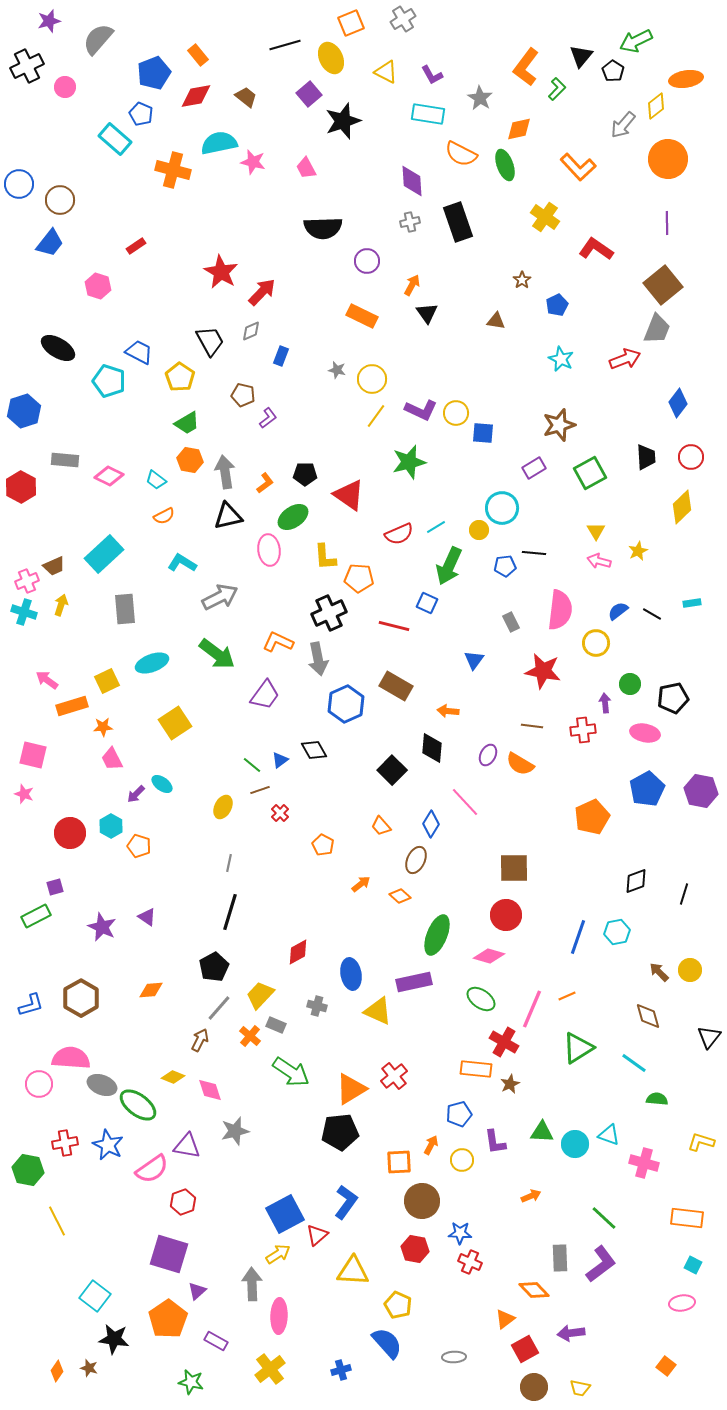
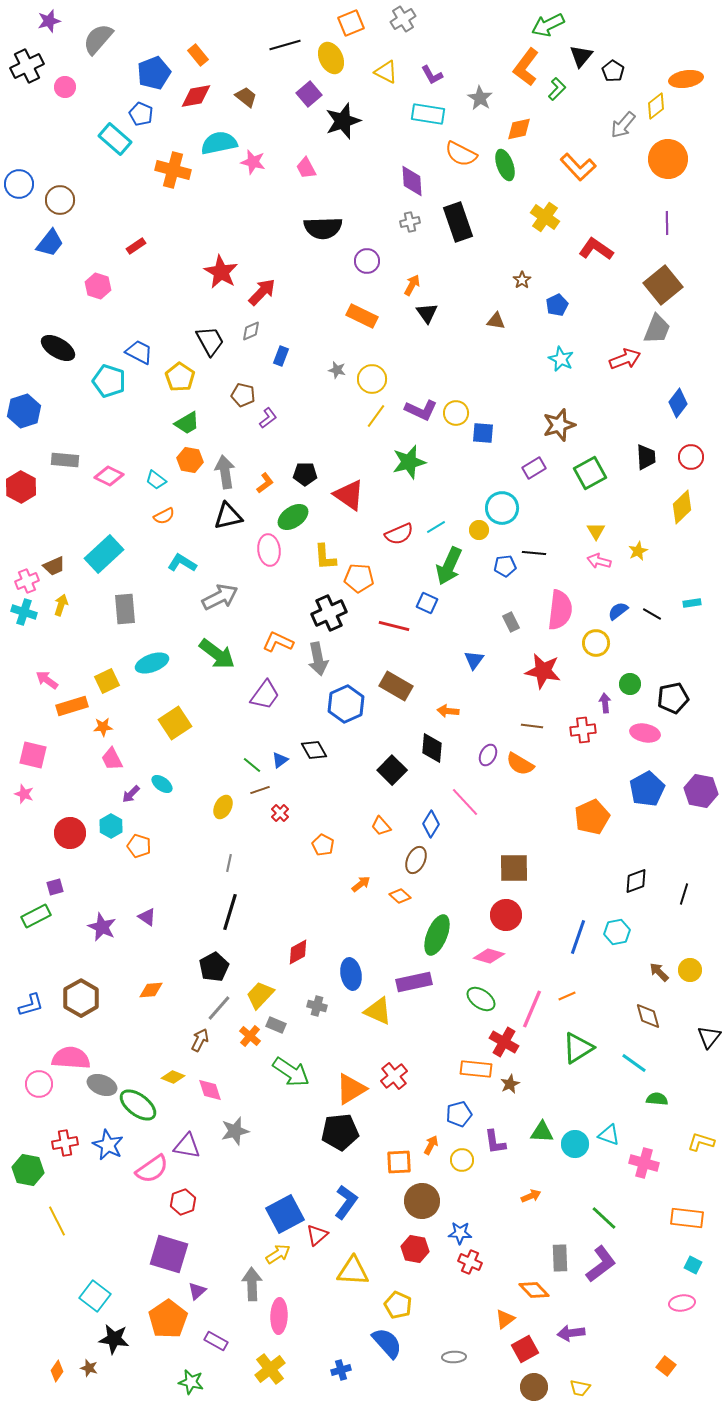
green arrow at (636, 41): moved 88 px left, 16 px up
purple arrow at (136, 794): moved 5 px left
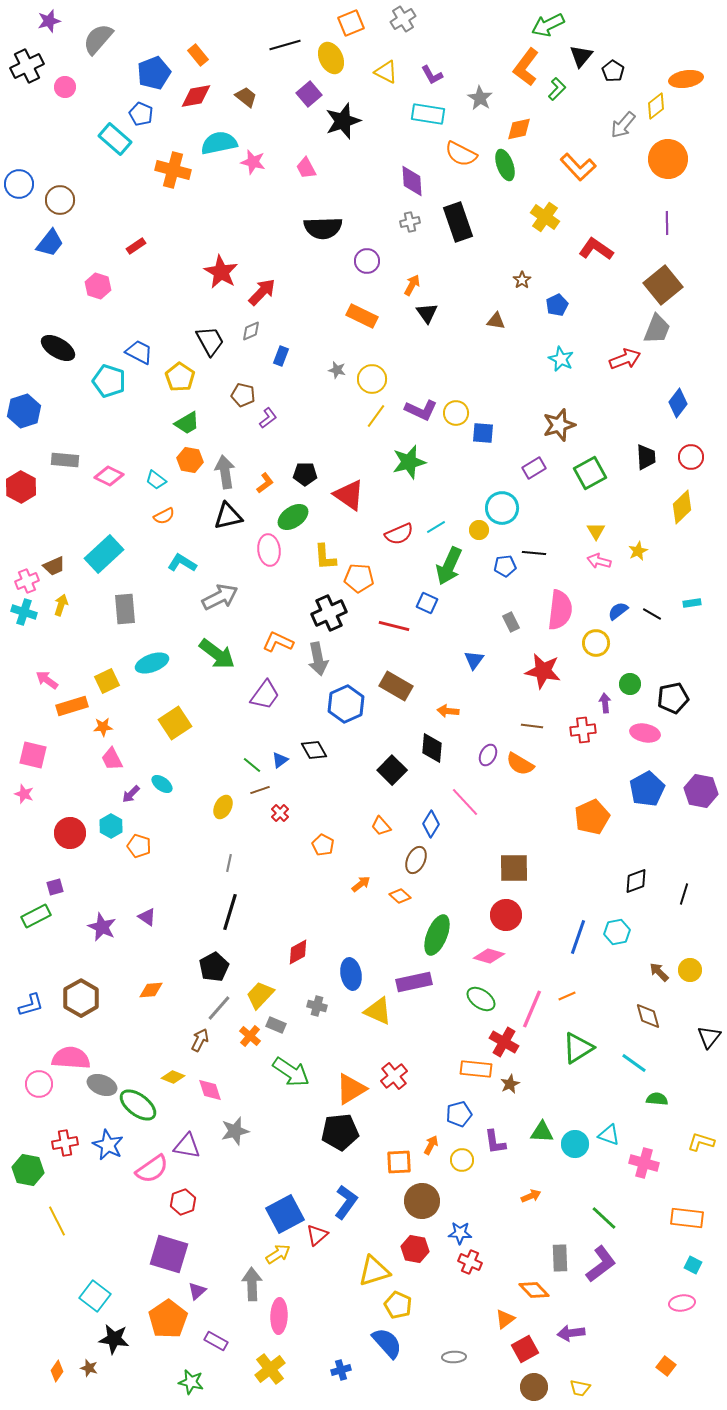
yellow triangle at (353, 1271): moved 21 px right; rotated 20 degrees counterclockwise
